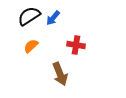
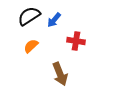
blue arrow: moved 1 px right, 2 px down
red cross: moved 4 px up
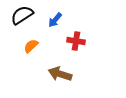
black semicircle: moved 7 px left, 1 px up
blue arrow: moved 1 px right
brown arrow: rotated 130 degrees clockwise
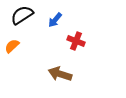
red cross: rotated 12 degrees clockwise
orange semicircle: moved 19 px left
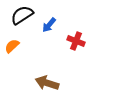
blue arrow: moved 6 px left, 5 px down
brown arrow: moved 13 px left, 9 px down
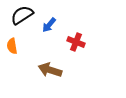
red cross: moved 1 px down
orange semicircle: rotated 56 degrees counterclockwise
brown arrow: moved 3 px right, 13 px up
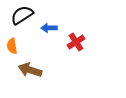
blue arrow: moved 3 px down; rotated 49 degrees clockwise
red cross: rotated 36 degrees clockwise
brown arrow: moved 20 px left
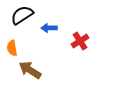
red cross: moved 4 px right, 1 px up
orange semicircle: moved 2 px down
brown arrow: rotated 15 degrees clockwise
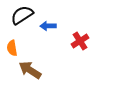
blue arrow: moved 1 px left, 2 px up
